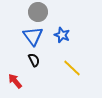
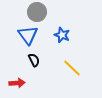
gray circle: moved 1 px left
blue triangle: moved 5 px left, 1 px up
red arrow: moved 2 px right, 2 px down; rotated 126 degrees clockwise
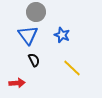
gray circle: moved 1 px left
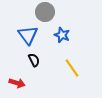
gray circle: moved 9 px right
yellow line: rotated 12 degrees clockwise
red arrow: rotated 21 degrees clockwise
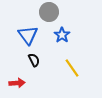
gray circle: moved 4 px right
blue star: rotated 14 degrees clockwise
red arrow: rotated 21 degrees counterclockwise
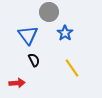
blue star: moved 3 px right, 2 px up
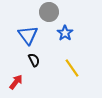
red arrow: moved 1 px left, 1 px up; rotated 49 degrees counterclockwise
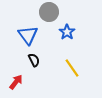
blue star: moved 2 px right, 1 px up
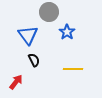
yellow line: moved 1 px right, 1 px down; rotated 54 degrees counterclockwise
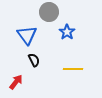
blue triangle: moved 1 px left
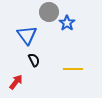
blue star: moved 9 px up
